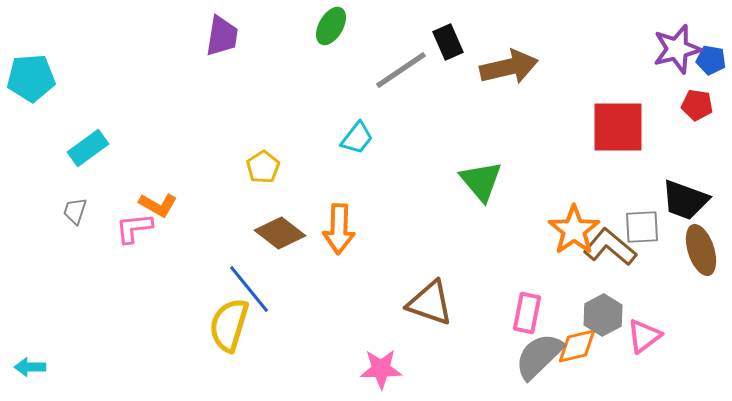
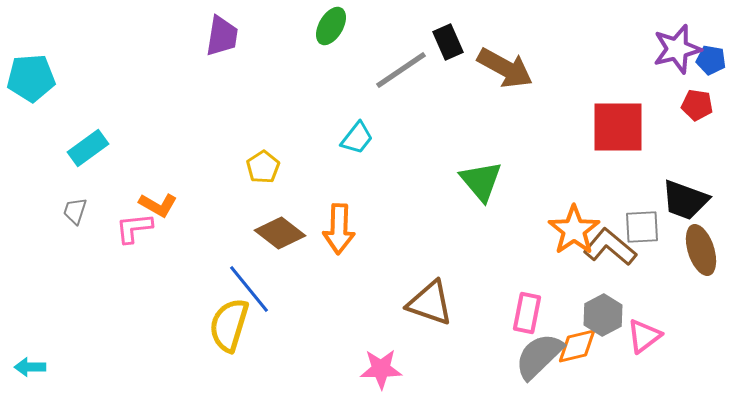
brown arrow: moved 4 px left, 1 px down; rotated 42 degrees clockwise
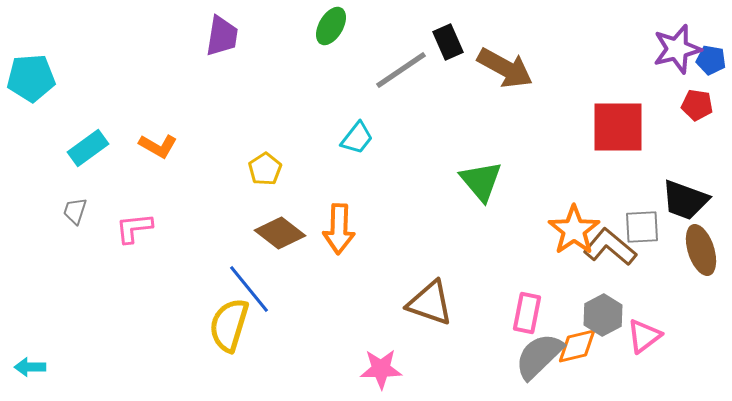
yellow pentagon: moved 2 px right, 2 px down
orange L-shape: moved 59 px up
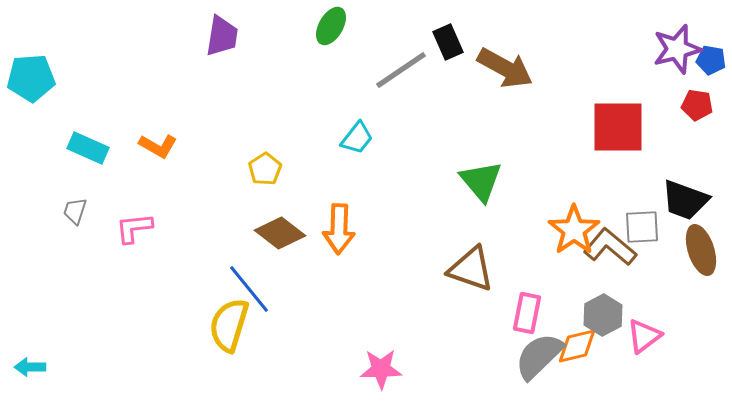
cyan rectangle: rotated 60 degrees clockwise
brown triangle: moved 41 px right, 34 px up
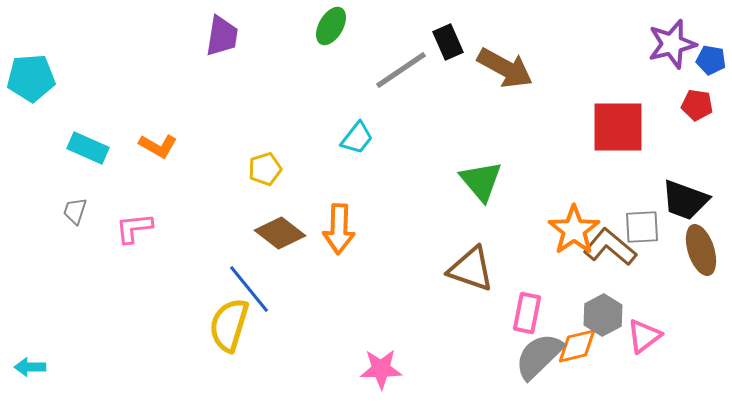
purple star: moved 5 px left, 5 px up
yellow pentagon: rotated 16 degrees clockwise
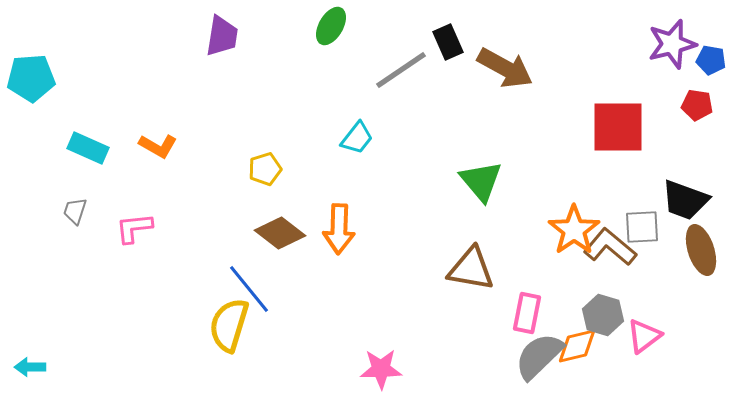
brown triangle: rotated 9 degrees counterclockwise
gray hexagon: rotated 15 degrees counterclockwise
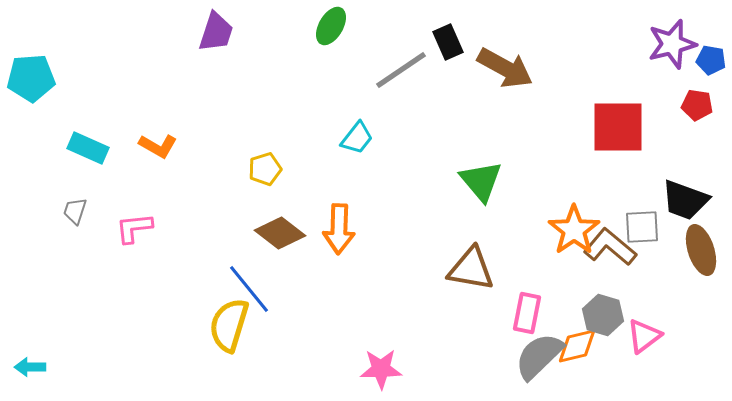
purple trapezoid: moved 6 px left, 4 px up; rotated 9 degrees clockwise
